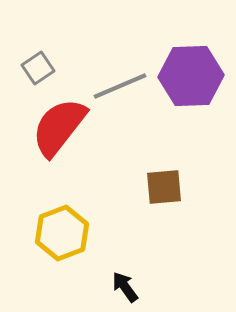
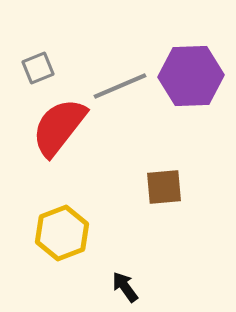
gray square: rotated 12 degrees clockwise
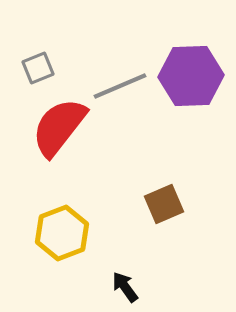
brown square: moved 17 px down; rotated 18 degrees counterclockwise
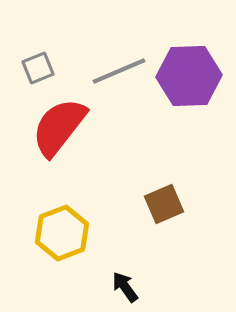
purple hexagon: moved 2 px left
gray line: moved 1 px left, 15 px up
